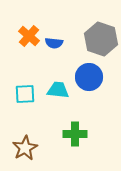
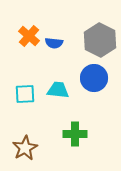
gray hexagon: moved 1 px left, 1 px down; rotated 8 degrees clockwise
blue circle: moved 5 px right, 1 px down
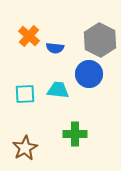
blue semicircle: moved 1 px right, 5 px down
blue circle: moved 5 px left, 4 px up
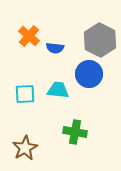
green cross: moved 2 px up; rotated 10 degrees clockwise
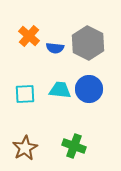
gray hexagon: moved 12 px left, 3 px down
blue circle: moved 15 px down
cyan trapezoid: moved 2 px right
green cross: moved 1 px left, 14 px down; rotated 10 degrees clockwise
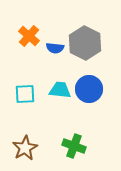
gray hexagon: moved 3 px left
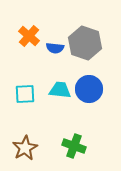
gray hexagon: rotated 8 degrees counterclockwise
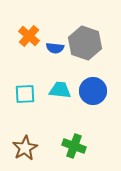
blue circle: moved 4 px right, 2 px down
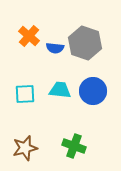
brown star: rotated 15 degrees clockwise
